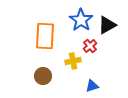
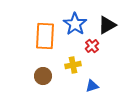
blue star: moved 6 px left, 4 px down
red cross: moved 2 px right
yellow cross: moved 4 px down
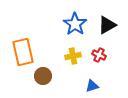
orange rectangle: moved 22 px left, 16 px down; rotated 16 degrees counterclockwise
red cross: moved 7 px right, 9 px down; rotated 24 degrees counterclockwise
yellow cross: moved 9 px up
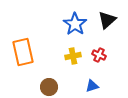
black triangle: moved 5 px up; rotated 12 degrees counterclockwise
brown circle: moved 6 px right, 11 px down
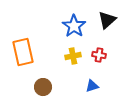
blue star: moved 1 px left, 2 px down
red cross: rotated 16 degrees counterclockwise
brown circle: moved 6 px left
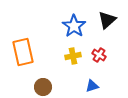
red cross: rotated 24 degrees clockwise
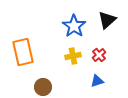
red cross: rotated 16 degrees clockwise
blue triangle: moved 5 px right, 5 px up
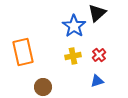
black triangle: moved 10 px left, 7 px up
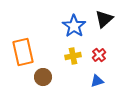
black triangle: moved 7 px right, 6 px down
brown circle: moved 10 px up
